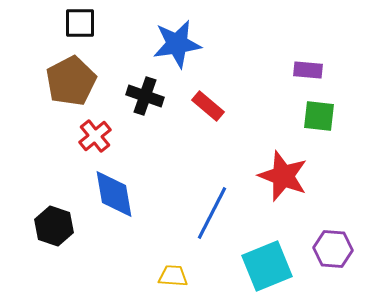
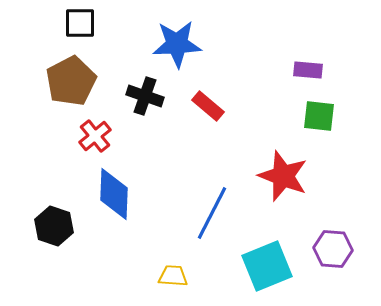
blue star: rotated 6 degrees clockwise
blue diamond: rotated 12 degrees clockwise
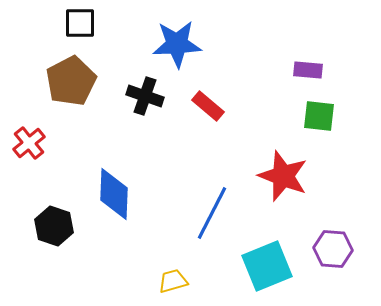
red cross: moved 66 px left, 7 px down
yellow trapezoid: moved 5 px down; rotated 20 degrees counterclockwise
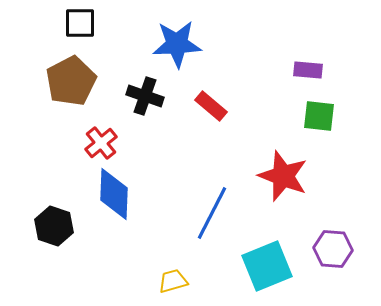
red rectangle: moved 3 px right
red cross: moved 72 px right
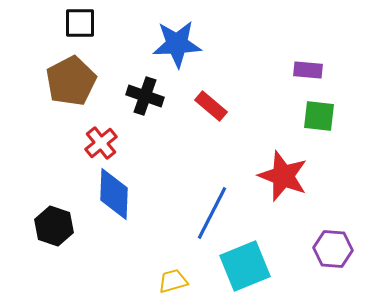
cyan square: moved 22 px left
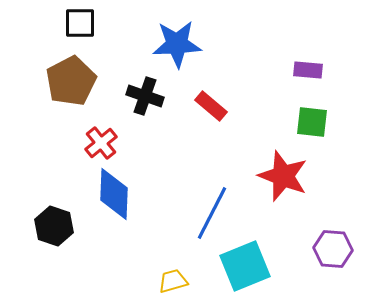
green square: moved 7 px left, 6 px down
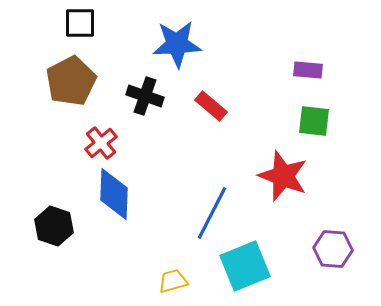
green square: moved 2 px right, 1 px up
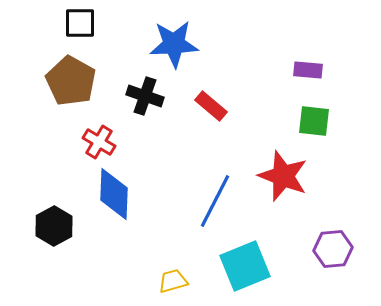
blue star: moved 3 px left
brown pentagon: rotated 15 degrees counterclockwise
red cross: moved 2 px left, 1 px up; rotated 20 degrees counterclockwise
blue line: moved 3 px right, 12 px up
black hexagon: rotated 12 degrees clockwise
purple hexagon: rotated 9 degrees counterclockwise
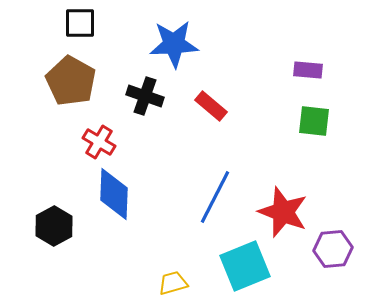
red star: moved 36 px down
blue line: moved 4 px up
yellow trapezoid: moved 2 px down
